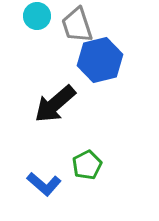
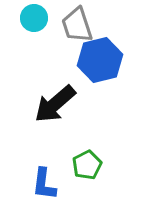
cyan circle: moved 3 px left, 2 px down
blue L-shape: rotated 56 degrees clockwise
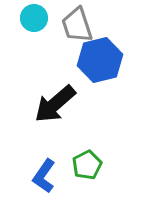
blue L-shape: moved 8 px up; rotated 28 degrees clockwise
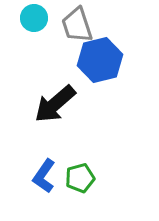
green pentagon: moved 7 px left, 13 px down; rotated 12 degrees clockwise
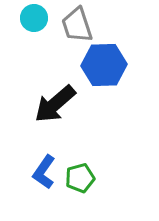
blue hexagon: moved 4 px right, 5 px down; rotated 12 degrees clockwise
blue L-shape: moved 4 px up
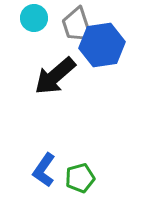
blue hexagon: moved 2 px left, 20 px up; rotated 6 degrees counterclockwise
black arrow: moved 28 px up
blue L-shape: moved 2 px up
